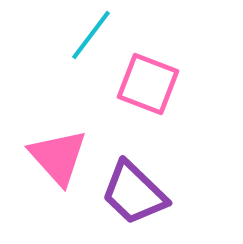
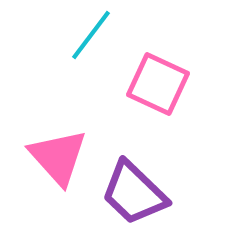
pink square: moved 10 px right; rotated 4 degrees clockwise
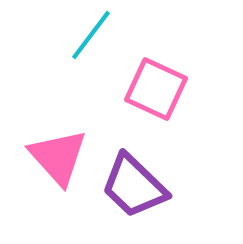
pink square: moved 2 px left, 5 px down
purple trapezoid: moved 7 px up
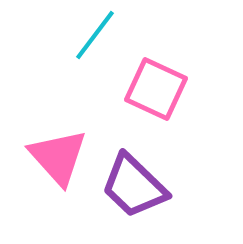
cyan line: moved 4 px right
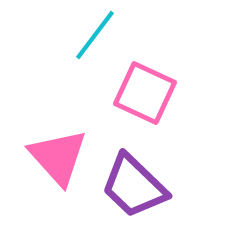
pink square: moved 11 px left, 4 px down
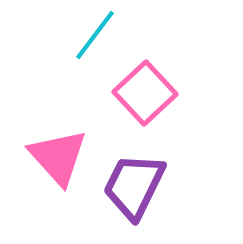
pink square: rotated 22 degrees clockwise
purple trapezoid: rotated 72 degrees clockwise
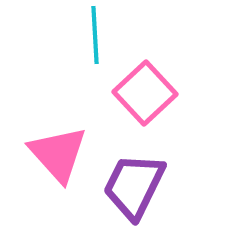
cyan line: rotated 40 degrees counterclockwise
pink triangle: moved 3 px up
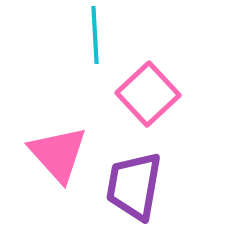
pink square: moved 3 px right, 1 px down
purple trapezoid: rotated 16 degrees counterclockwise
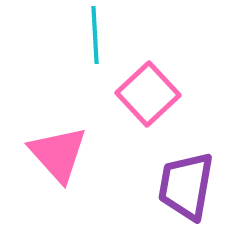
purple trapezoid: moved 52 px right
